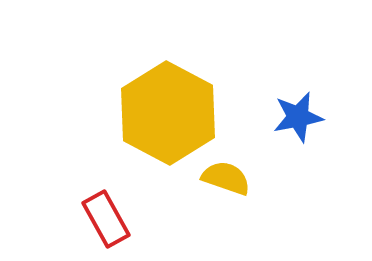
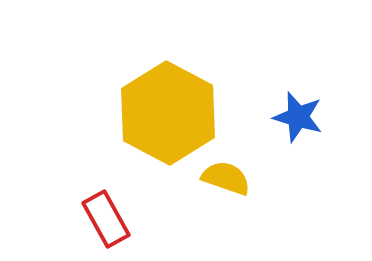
blue star: rotated 27 degrees clockwise
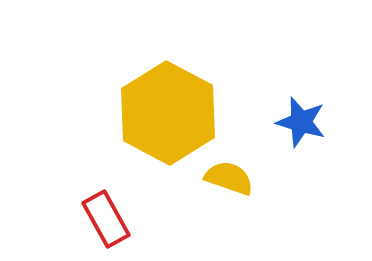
blue star: moved 3 px right, 5 px down
yellow semicircle: moved 3 px right
